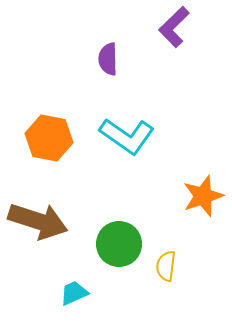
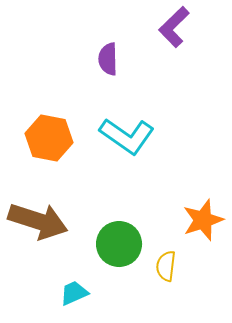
orange star: moved 24 px down
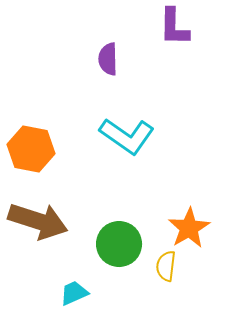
purple L-shape: rotated 45 degrees counterclockwise
orange hexagon: moved 18 px left, 11 px down
orange star: moved 14 px left, 8 px down; rotated 12 degrees counterclockwise
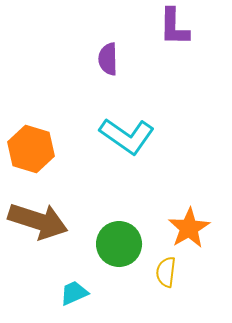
orange hexagon: rotated 6 degrees clockwise
yellow semicircle: moved 6 px down
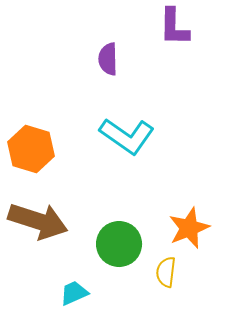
orange star: rotated 9 degrees clockwise
